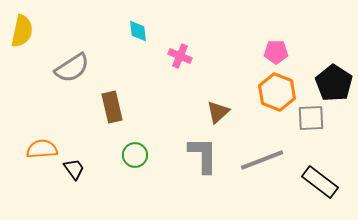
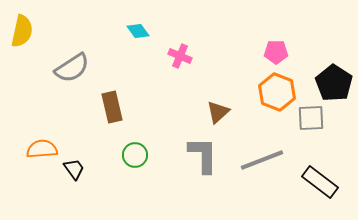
cyan diamond: rotated 30 degrees counterclockwise
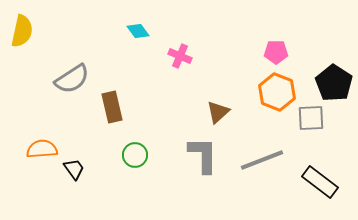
gray semicircle: moved 11 px down
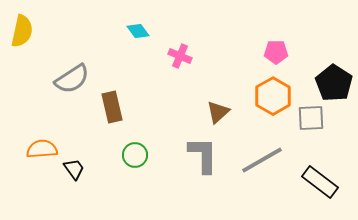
orange hexagon: moved 4 px left, 4 px down; rotated 9 degrees clockwise
gray line: rotated 9 degrees counterclockwise
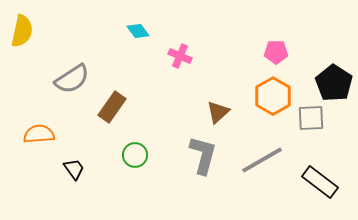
brown rectangle: rotated 48 degrees clockwise
orange semicircle: moved 3 px left, 15 px up
gray L-shape: rotated 15 degrees clockwise
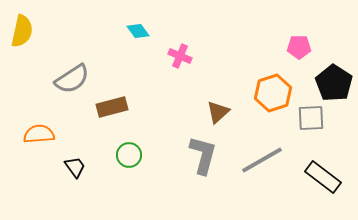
pink pentagon: moved 23 px right, 5 px up
orange hexagon: moved 3 px up; rotated 12 degrees clockwise
brown rectangle: rotated 40 degrees clockwise
green circle: moved 6 px left
black trapezoid: moved 1 px right, 2 px up
black rectangle: moved 3 px right, 5 px up
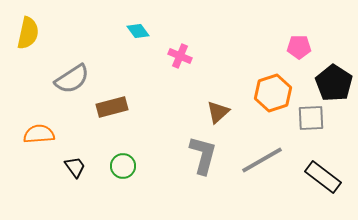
yellow semicircle: moved 6 px right, 2 px down
green circle: moved 6 px left, 11 px down
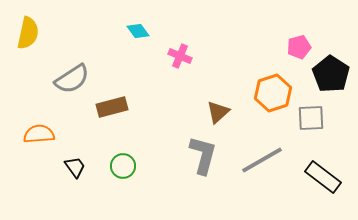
pink pentagon: rotated 15 degrees counterclockwise
black pentagon: moved 3 px left, 9 px up
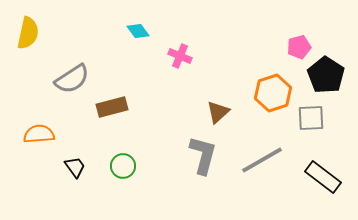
black pentagon: moved 5 px left, 1 px down
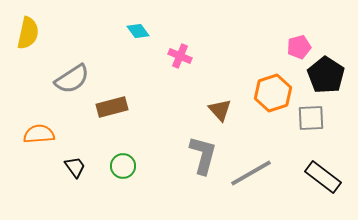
brown triangle: moved 2 px right, 2 px up; rotated 30 degrees counterclockwise
gray line: moved 11 px left, 13 px down
